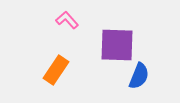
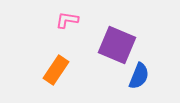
pink L-shape: rotated 40 degrees counterclockwise
purple square: rotated 21 degrees clockwise
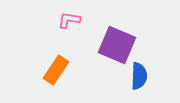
pink L-shape: moved 2 px right
blue semicircle: rotated 20 degrees counterclockwise
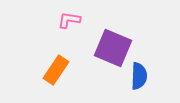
purple square: moved 4 px left, 3 px down
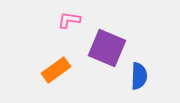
purple square: moved 6 px left
orange rectangle: rotated 20 degrees clockwise
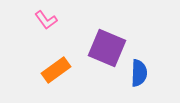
pink L-shape: moved 23 px left; rotated 135 degrees counterclockwise
blue semicircle: moved 3 px up
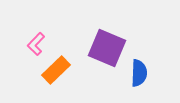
pink L-shape: moved 10 px left, 24 px down; rotated 80 degrees clockwise
orange rectangle: rotated 8 degrees counterclockwise
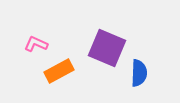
pink L-shape: rotated 70 degrees clockwise
orange rectangle: moved 3 px right, 1 px down; rotated 16 degrees clockwise
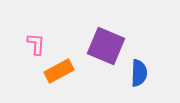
pink L-shape: rotated 70 degrees clockwise
purple square: moved 1 px left, 2 px up
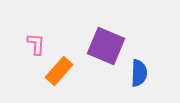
orange rectangle: rotated 20 degrees counterclockwise
